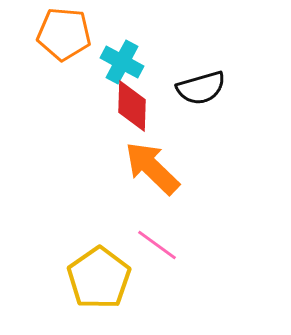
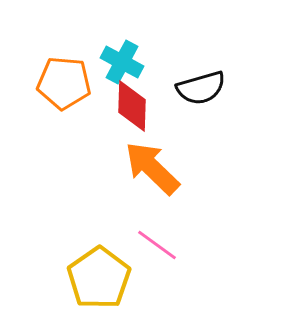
orange pentagon: moved 49 px down
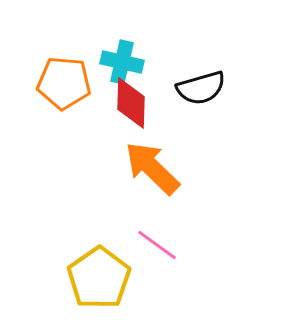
cyan cross: rotated 15 degrees counterclockwise
red diamond: moved 1 px left, 3 px up
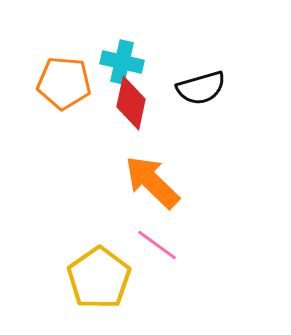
red diamond: rotated 10 degrees clockwise
orange arrow: moved 14 px down
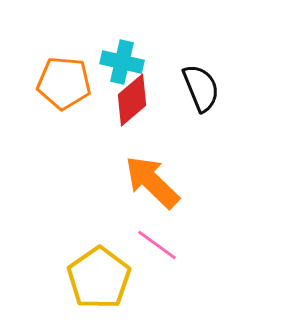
black semicircle: rotated 96 degrees counterclockwise
red diamond: moved 1 px right, 3 px up; rotated 38 degrees clockwise
